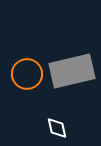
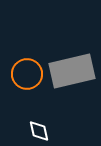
white diamond: moved 18 px left, 3 px down
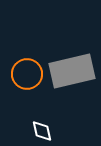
white diamond: moved 3 px right
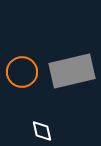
orange circle: moved 5 px left, 2 px up
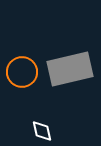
gray rectangle: moved 2 px left, 2 px up
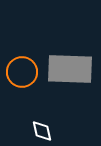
gray rectangle: rotated 15 degrees clockwise
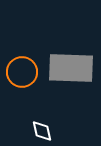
gray rectangle: moved 1 px right, 1 px up
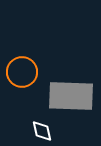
gray rectangle: moved 28 px down
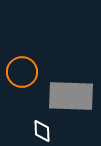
white diamond: rotated 10 degrees clockwise
